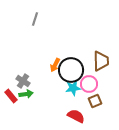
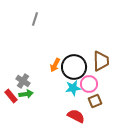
black circle: moved 3 px right, 3 px up
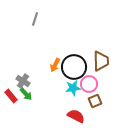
green arrow: rotated 56 degrees clockwise
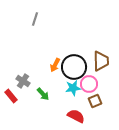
green arrow: moved 17 px right
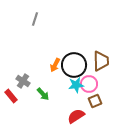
black circle: moved 2 px up
cyan star: moved 3 px right, 3 px up
red semicircle: rotated 60 degrees counterclockwise
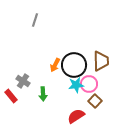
gray line: moved 1 px down
green arrow: rotated 40 degrees clockwise
brown square: rotated 24 degrees counterclockwise
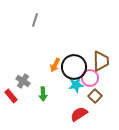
black circle: moved 2 px down
pink circle: moved 1 px right, 6 px up
brown square: moved 5 px up
red semicircle: moved 3 px right, 2 px up
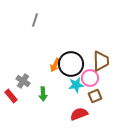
black circle: moved 3 px left, 3 px up
brown square: rotated 24 degrees clockwise
red semicircle: rotated 12 degrees clockwise
